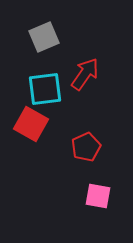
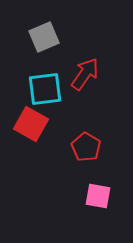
red pentagon: rotated 16 degrees counterclockwise
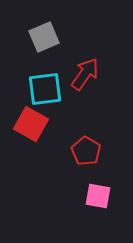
red pentagon: moved 4 px down
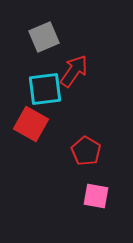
red arrow: moved 11 px left, 3 px up
pink square: moved 2 px left
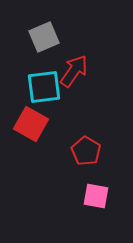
cyan square: moved 1 px left, 2 px up
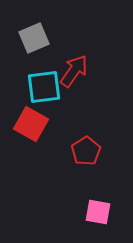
gray square: moved 10 px left, 1 px down
red pentagon: rotated 8 degrees clockwise
pink square: moved 2 px right, 16 px down
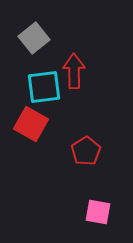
gray square: rotated 16 degrees counterclockwise
red arrow: rotated 36 degrees counterclockwise
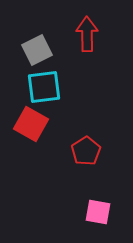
gray square: moved 3 px right, 12 px down; rotated 12 degrees clockwise
red arrow: moved 13 px right, 37 px up
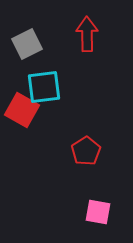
gray square: moved 10 px left, 6 px up
red square: moved 9 px left, 14 px up
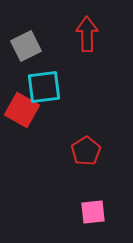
gray square: moved 1 px left, 2 px down
pink square: moved 5 px left; rotated 16 degrees counterclockwise
